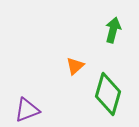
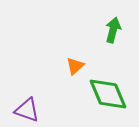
green diamond: rotated 39 degrees counterclockwise
purple triangle: rotated 40 degrees clockwise
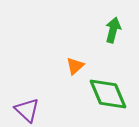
purple triangle: rotated 24 degrees clockwise
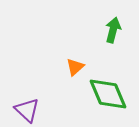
orange triangle: moved 1 px down
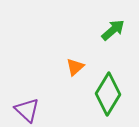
green arrow: rotated 35 degrees clockwise
green diamond: rotated 54 degrees clockwise
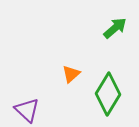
green arrow: moved 2 px right, 2 px up
orange triangle: moved 4 px left, 7 px down
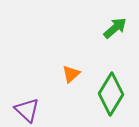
green diamond: moved 3 px right
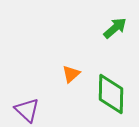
green diamond: rotated 30 degrees counterclockwise
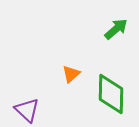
green arrow: moved 1 px right, 1 px down
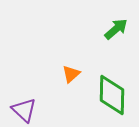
green diamond: moved 1 px right, 1 px down
purple triangle: moved 3 px left
